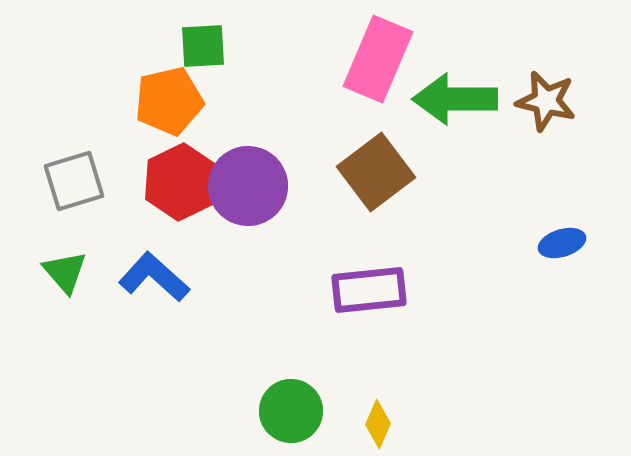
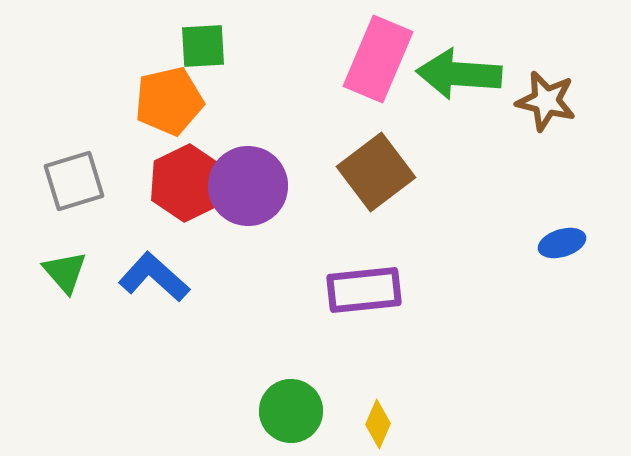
green arrow: moved 4 px right, 25 px up; rotated 4 degrees clockwise
red hexagon: moved 6 px right, 1 px down
purple rectangle: moved 5 px left
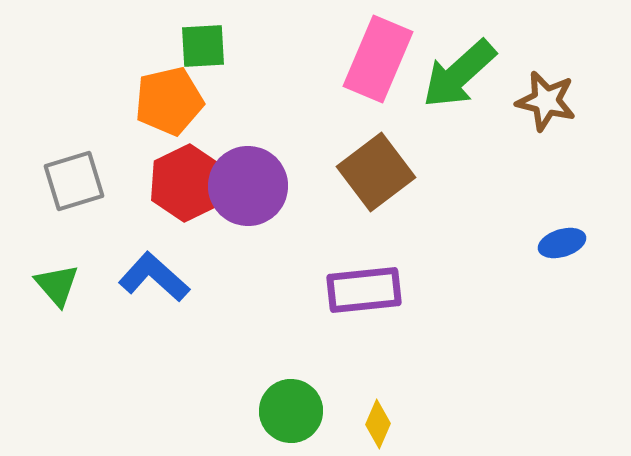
green arrow: rotated 46 degrees counterclockwise
green triangle: moved 8 px left, 13 px down
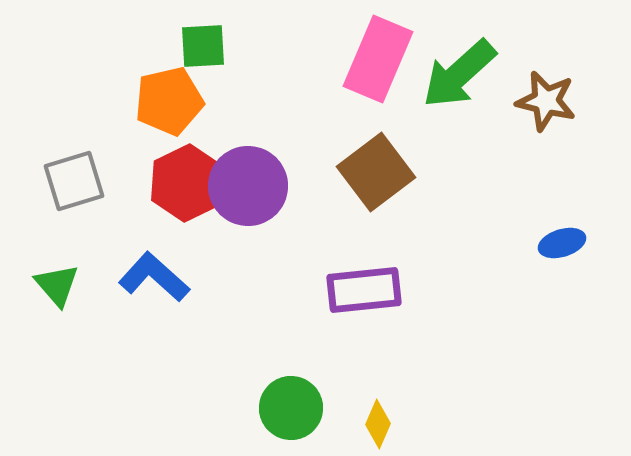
green circle: moved 3 px up
